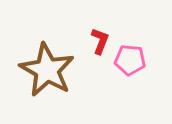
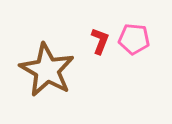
pink pentagon: moved 4 px right, 21 px up
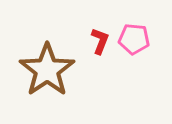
brown star: rotated 8 degrees clockwise
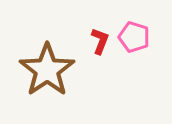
pink pentagon: moved 2 px up; rotated 12 degrees clockwise
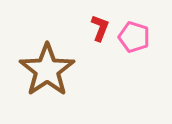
red L-shape: moved 13 px up
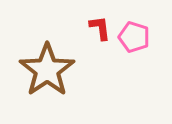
red L-shape: rotated 28 degrees counterclockwise
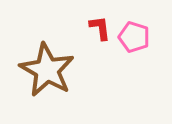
brown star: rotated 8 degrees counterclockwise
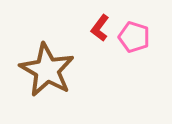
red L-shape: rotated 136 degrees counterclockwise
